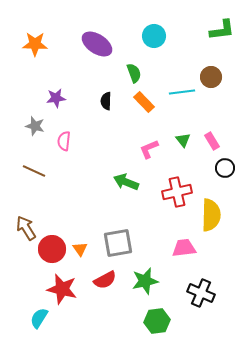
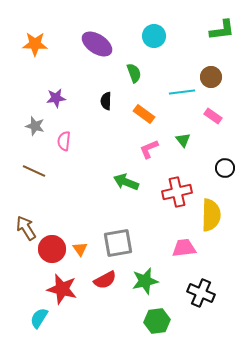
orange rectangle: moved 12 px down; rotated 10 degrees counterclockwise
pink rectangle: moved 1 px right, 25 px up; rotated 24 degrees counterclockwise
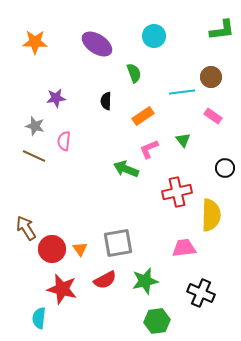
orange star: moved 2 px up
orange rectangle: moved 1 px left, 2 px down; rotated 70 degrees counterclockwise
brown line: moved 15 px up
green arrow: moved 13 px up
cyan semicircle: rotated 25 degrees counterclockwise
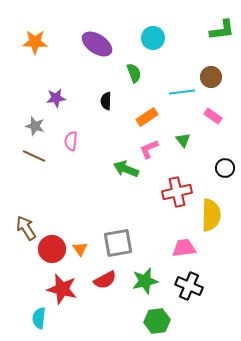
cyan circle: moved 1 px left, 2 px down
orange rectangle: moved 4 px right, 1 px down
pink semicircle: moved 7 px right
black cross: moved 12 px left, 7 px up
